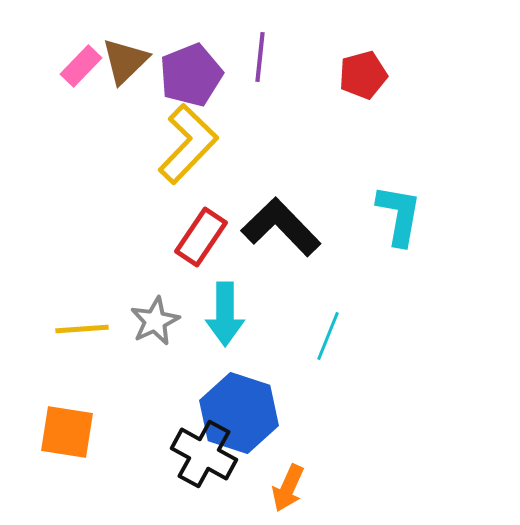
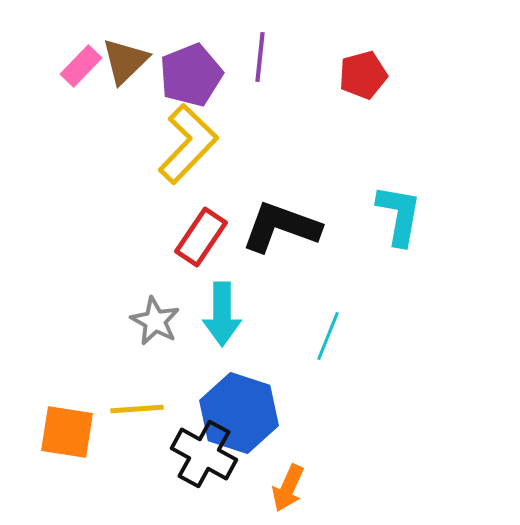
black L-shape: rotated 26 degrees counterclockwise
cyan arrow: moved 3 px left
gray star: rotated 18 degrees counterclockwise
yellow line: moved 55 px right, 80 px down
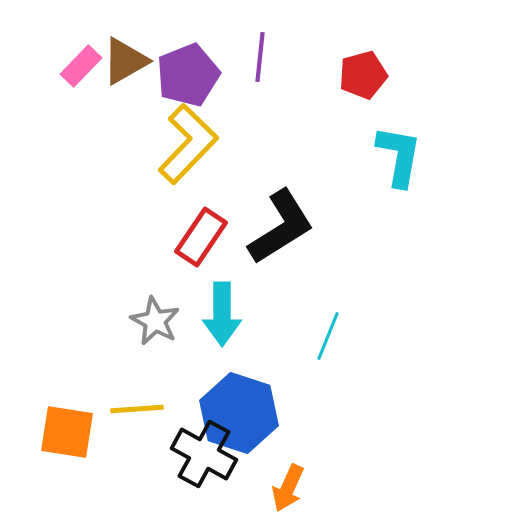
brown triangle: rotated 14 degrees clockwise
purple pentagon: moved 3 px left
cyan L-shape: moved 59 px up
black L-shape: rotated 128 degrees clockwise
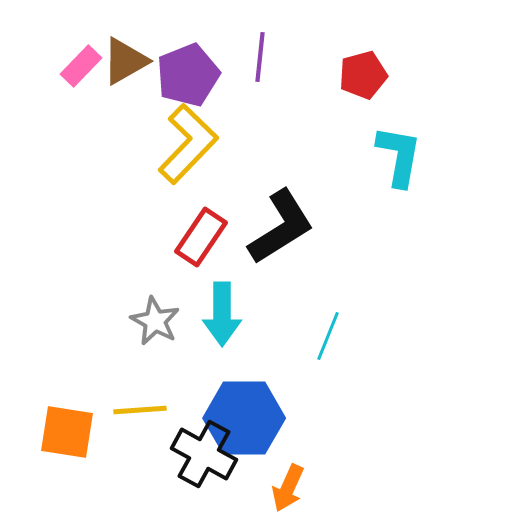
yellow line: moved 3 px right, 1 px down
blue hexagon: moved 5 px right, 5 px down; rotated 18 degrees counterclockwise
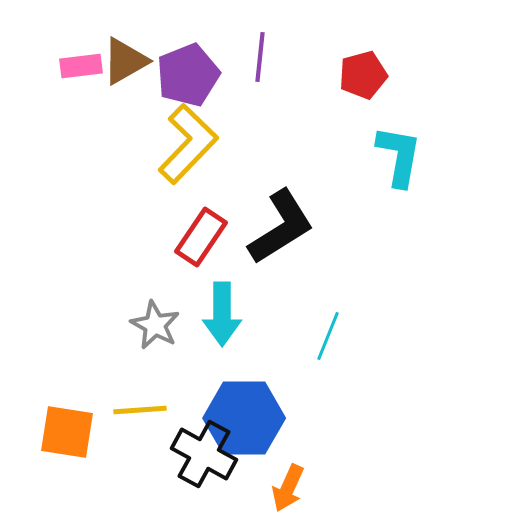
pink rectangle: rotated 39 degrees clockwise
gray star: moved 4 px down
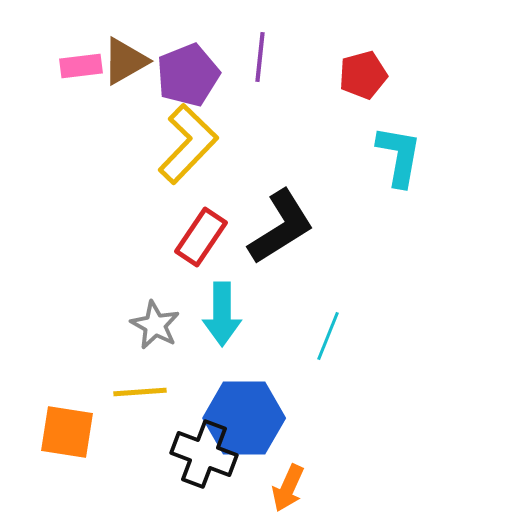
yellow line: moved 18 px up
black cross: rotated 8 degrees counterclockwise
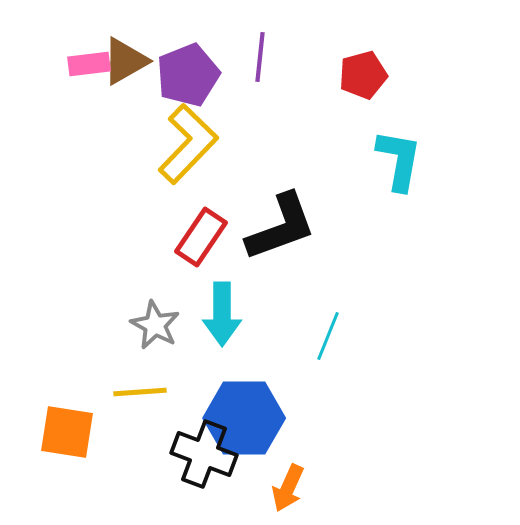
pink rectangle: moved 8 px right, 2 px up
cyan L-shape: moved 4 px down
black L-shape: rotated 12 degrees clockwise
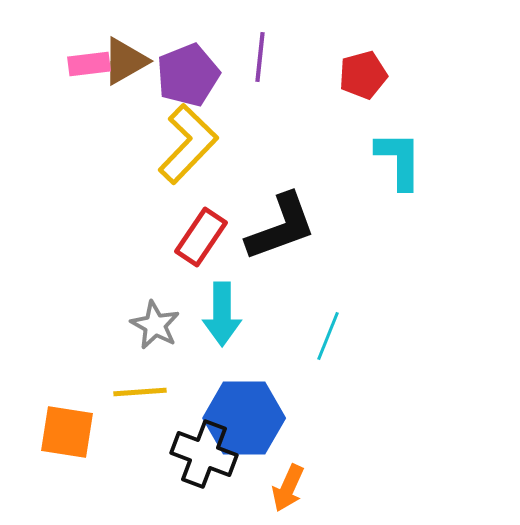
cyan L-shape: rotated 10 degrees counterclockwise
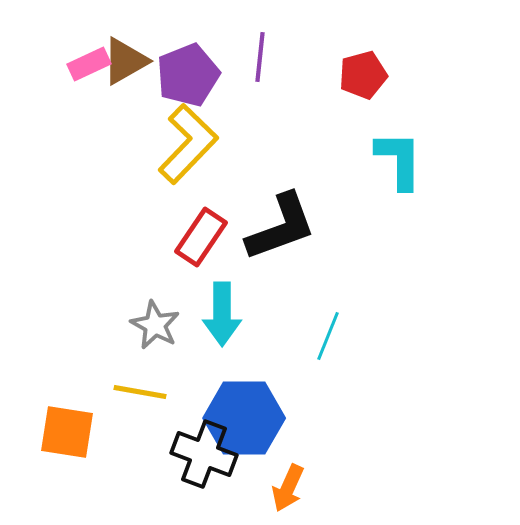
pink rectangle: rotated 18 degrees counterclockwise
yellow line: rotated 14 degrees clockwise
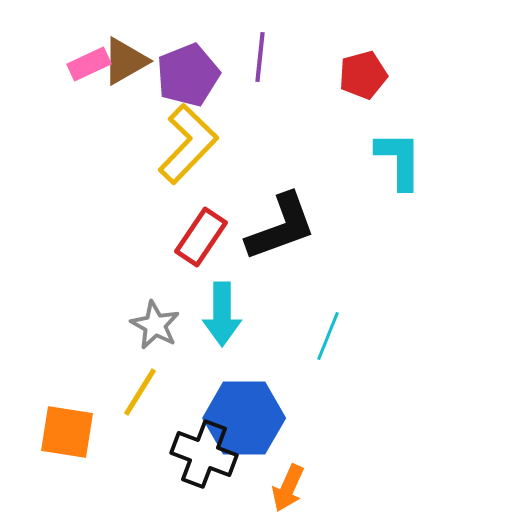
yellow line: rotated 68 degrees counterclockwise
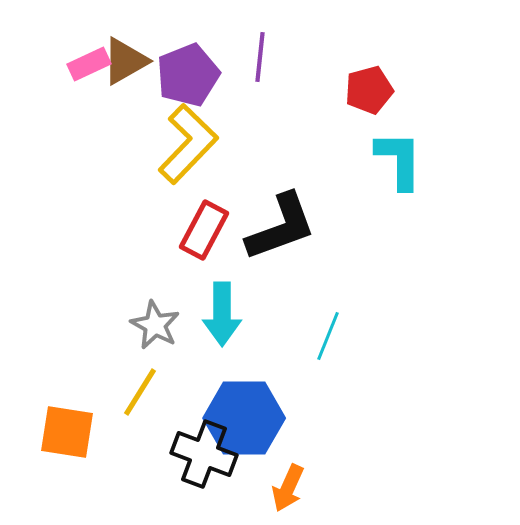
red pentagon: moved 6 px right, 15 px down
red rectangle: moved 3 px right, 7 px up; rotated 6 degrees counterclockwise
